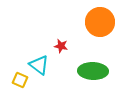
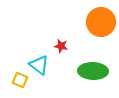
orange circle: moved 1 px right
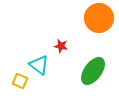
orange circle: moved 2 px left, 4 px up
green ellipse: rotated 56 degrees counterclockwise
yellow square: moved 1 px down
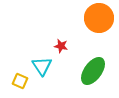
cyan triangle: moved 3 px right, 1 px down; rotated 20 degrees clockwise
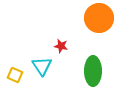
green ellipse: rotated 36 degrees counterclockwise
yellow square: moved 5 px left, 6 px up
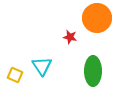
orange circle: moved 2 px left
red star: moved 9 px right, 9 px up
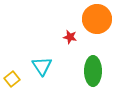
orange circle: moved 1 px down
yellow square: moved 3 px left, 4 px down; rotated 28 degrees clockwise
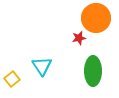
orange circle: moved 1 px left, 1 px up
red star: moved 9 px right, 1 px down; rotated 24 degrees counterclockwise
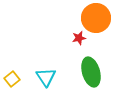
cyan triangle: moved 4 px right, 11 px down
green ellipse: moved 2 px left, 1 px down; rotated 16 degrees counterclockwise
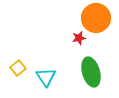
yellow square: moved 6 px right, 11 px up
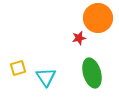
orange circle: moved 2 px right
yellow square: rotated 21 degrees clockwise
green ellipse: moved 1 px right, 1 px down
